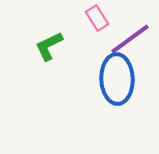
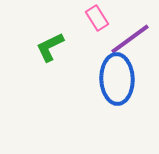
green L-shape: moved 1 px right, 1 px down
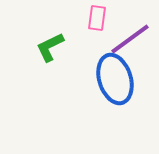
pink rectangle: rotated 40 degrees clockwise
blue ellipse: moved 2 px left; rotated 15 degrees counterclockwise
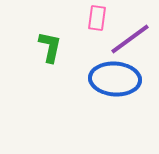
green L-shape: rotated 128 degrees clockwise
blue ellipse: rotated 69 degrees counterclockwise
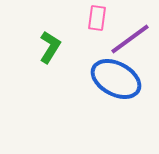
green L-shape: rotated 20 degrees clockwise
blue ellipse: moved 1 px right; rotated 24 degrees clockwise
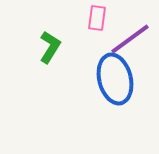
blue ellipse: moved 1 px left; rotated 48 degrees clockwise
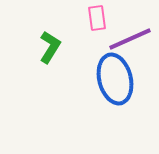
pink rectangle: rotated 15 degrees counterclockwise
purple line: rotated 12 degrees clockwise
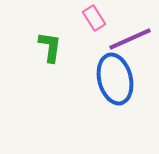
pink rectangle: moved 3 px left; rotated 25 degrees counterclockwise
green L-shape: rotated 24 degrees counterclockwise
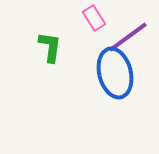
purple line: moved 2 px left, 2 px up; rotated 12 degrees counterclockwise
blue ellipse: moved 6 px up
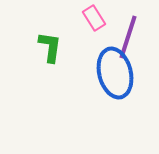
purple line: rotated 36 degrees counterclockwise
